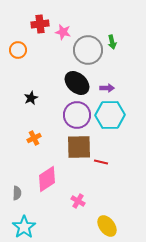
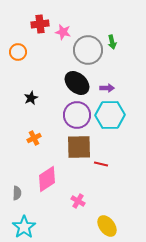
orange circle: moved 2 px down
red line: moved 2 px down
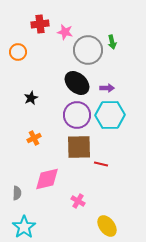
pink star: moved 2 px right
pink diamond: rotated 20 degrees clockwise
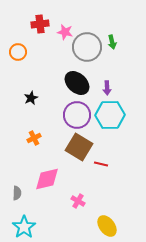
gray circle: moved 1 px left, 3 px up
purple arrow: rotated 88 degrees clockwise
brown square: rotated 32 degrees clockwise
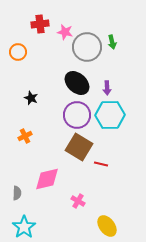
black star: rotated 24 degrees counterclockwise
orange cross: moved 9 px left, 2 px up
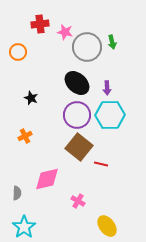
brown square: rotated 8 degrees clockwise
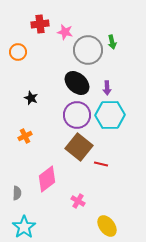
gray circle: moved 1 px right, 3 px down
pink diamond: rotated 24 degrees counterclockwise
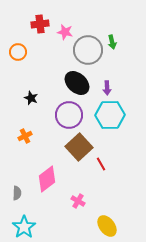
purple circle: moved 8 px left
brown square: rotated 8 degrees clockwise
red line: rotated 48 degrees clockwise
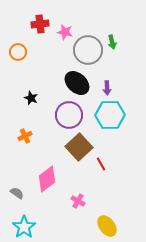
gray semicircle: rotated 56 degrees counterclockwise
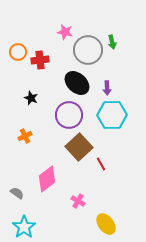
red cross: moved 36 px down
cyan hexagon: moved 2 px right
yellow ellipse: moved 1 px left, 2 px up
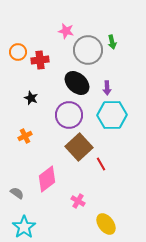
pink star: moved 1 px right, 1 px up
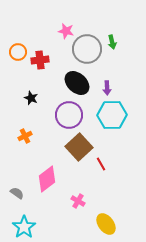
gray circle: moved 1 px left, 1 px up
